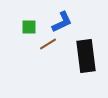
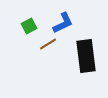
blue L-shape: moved 1 px right, 1 px down
green square: moved 1 px up; rotated 28 degrees counterclockwise
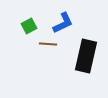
brown line: rotated 36 degrees clockwise
black rectangle: rotated 20 degrees clockwise
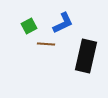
brown line: moved 2 px left
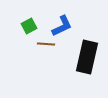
blue L-shape: moved 1 px left, 3 px down
black rectangle: moved 1 px right, 1 px down
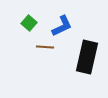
green square: moved 3 px up; rotated 21 degrees counterclockwise
brown line: moved 1 px left, 3 px down
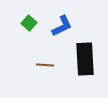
brown line: moved 18 px down
black rectangle: moved 2 px left, 2 px down; rotated 16 degrees counterclockwise
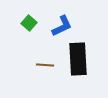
black rectangle: moved 7 px left
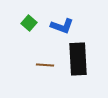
blue L-shape: rotated 45 degrees clockwise
